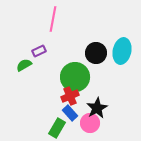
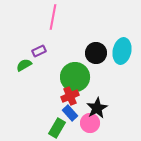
pink line: moved 2 px up
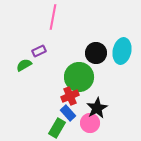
green circle: moved 4 px right
blue rectangle: moved 2 px left
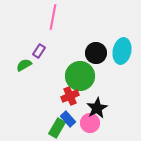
purple rectangle: rotated 32 degrees counterclockwise
green circle: moved 1 px right, 1 px up
blue rectangle: moved 6 px down
